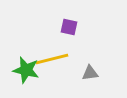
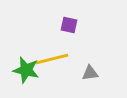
purple square: moved 2 px up
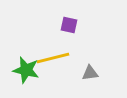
yellow line: moved 1 px right, 1 px up
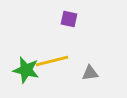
purple square: moved 6 px up
yellow line: moved 1 px left, 3 px down
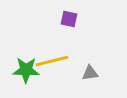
green star: rotated 12 degrees counterclockwise
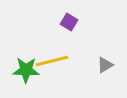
purple square: moved 3 px down; rotated 18 degrees clockwise
gray triangle: moved 15 px right, 8 px up; rotated 24 degrees counterclockwise
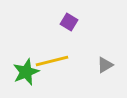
green star: moved 2 px down; rotated 24 degrees counterclockwise
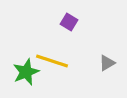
yellow line: rotated 32 degrees clockwise
gray triangle: moved 2 px right, 2 px up
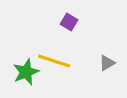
yellow line: moved 2 px right
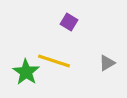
green star: rotated 16 degrees counterclockwise
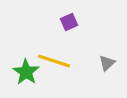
purple square: rotated 36 degrees clockwise
gray triangle: rotated 12 degrees counterclockwise
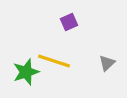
green star: rotated 20 degrees clockwise
